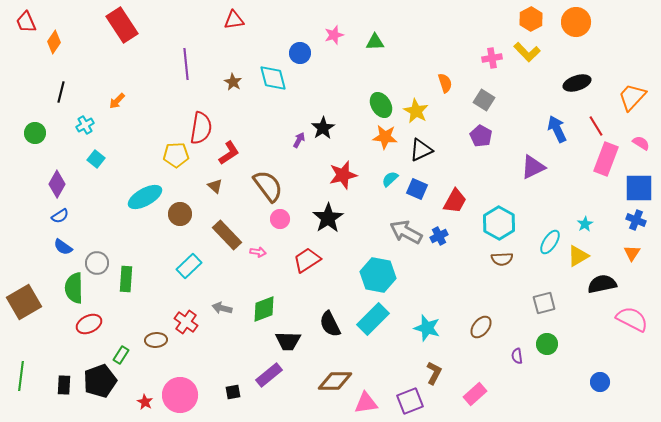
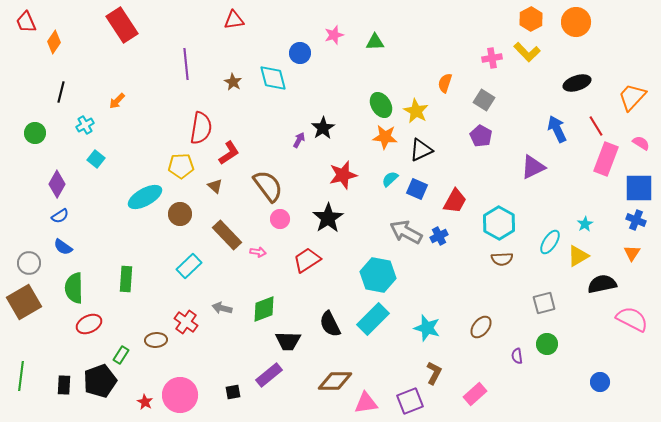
orange semicircle at (445, 83): rotated 144 degrees counterclockwise
yellow pentagon at (176, 155): moved 5 px right, 11 px down
gray circle at (97, 263): moved 68 px left
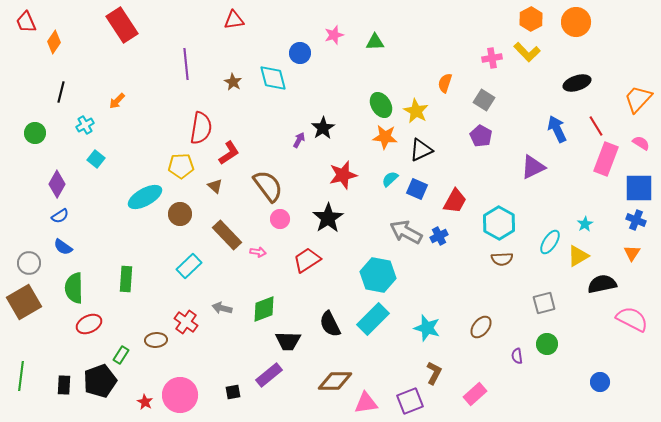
orange trapezoid at (632, 97): moved 6 px right, 2 px down
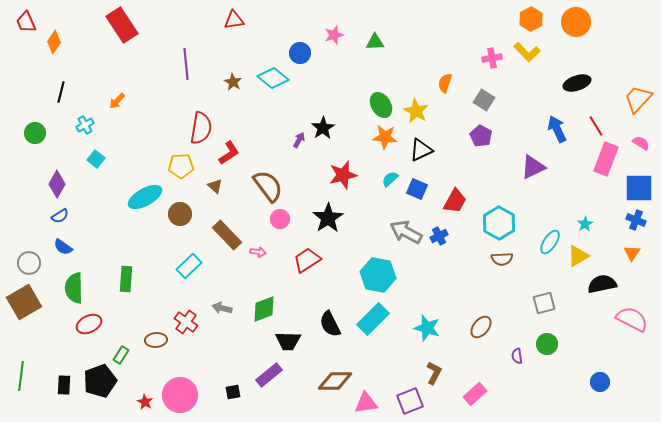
cyan diamond at (273, 78): rotated 36 degrees counterclockwise
